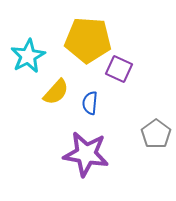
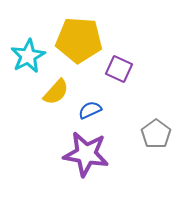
yellow pentagon: moved 9 px left
blue semicircle: moved 7 px down; rotated 60 degrees clockwise
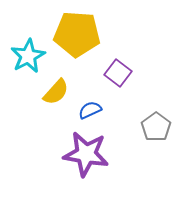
yellow pentagon: moved 2 px left, 6 px up
purple square: moved 1 px left, 4 px down; rotated 12 degrees clockwise
gray pentagon: moved 7 px up
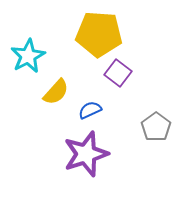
yellow pentagon: moved 22 px right
purple star: rotated 27 degrees counterclockwise
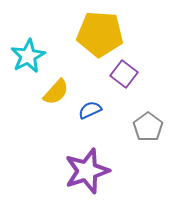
yellow pentagon: moved 1 px right
purple square: moved 6 px right, 1 px down
gray pentagon: moved 8 px left
purple star: moved 1 px right, 17 px down
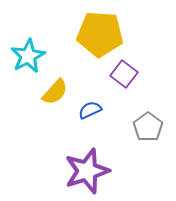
yellow semicircle: moved 1 px left
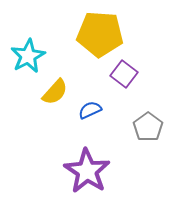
purple star: rotated 21 degrees counterclockwise
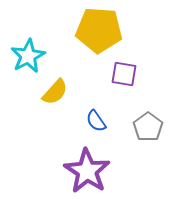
yellow pentagon: moved 1 px left, 4 px up
purple square: rotated 28 degrees counterclockwise
blue semicircle: moved 6 px right, 11 px down; rotated 100 degrees counterclockwise
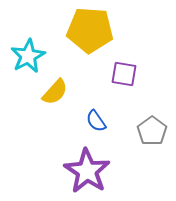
yellow pentagon: moved 9 px left
gray pentagon: moved 4 px right, 4 px down
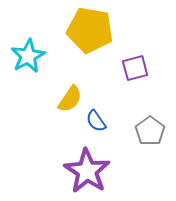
yellow pentagon: rotated 6 degrees clockwise
purple square: moved 11 px right, 6 px up; rotated 24 degrees counterclockwise
yellow semicircle: moved 15 px right, 7 px down; rotated 8 degrees counterclockwise
gray pentagon: moved 2 px left
